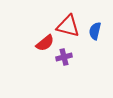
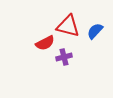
blue semicircle: rotated 30 degrees clockwise
red semicircle: rotated 12 degrees clockwise
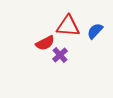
red triangle: rotated 10 degrees counterclockwise
purple cross: moved 4 px left, 2 px up; rotated 28 degrees counterclockwise
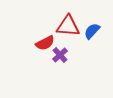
blue semicircle: moved 3 px left
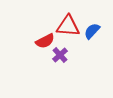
red semicircle: moved 2 px up
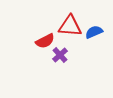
red triangle: moved 2 px right
blue semicircle: moved 2 px right, 1 px down; rotated 24 degrees clockwise
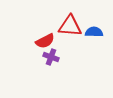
blue semicircle: rotated 24 degrees clockwise
purple cross: moved 9 px left, 2 px down; rotated 28 degrees counterclockwise
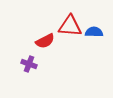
purple cross: moved 22 px left, 7 px down
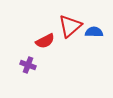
red triangle: rotated 45 degrees counterclockwise
purple cross: moved 1 px left, 1 px down
